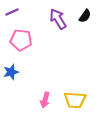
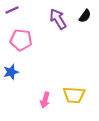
purple line: moved 2 px up
yellow trapezoid: moved 1 px left, 5 px up
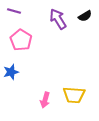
purple line: moved 2 px right, 1 px down; rotated 40 degrees clockwise
black semicircle: rotated 24 degrees clockwise
pink pentagon: rotated 25 degrees clockwise
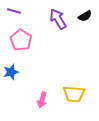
yellow trapezoid: moved 1 px up
pink arrow: moved 3 px left
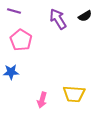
blue star: rotated 14 degrees clockwise
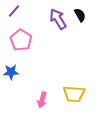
purple line: rotated 64 degrees counterclockwise
black semicircle: moved 5 px left, 1 px up; rotated 88 degrees counterclockwise
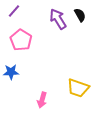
yellow trapezoid: moved 4 px right, 6 px up; rotated 15 degrees clockwise
